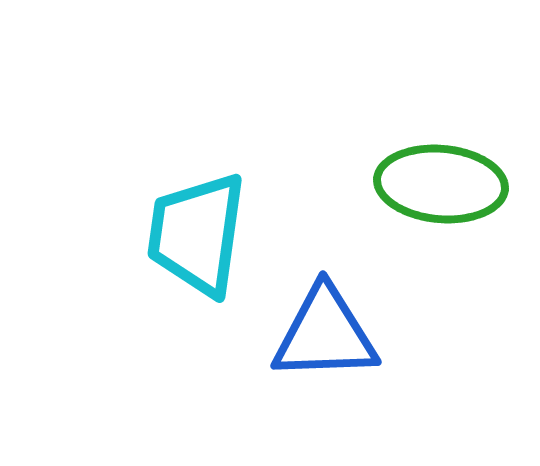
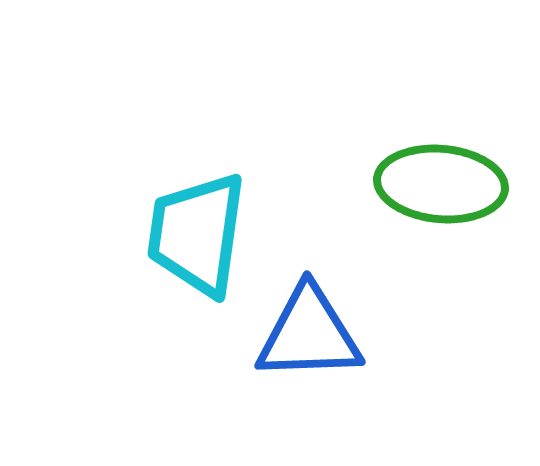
blue triangle: moved 16 px left
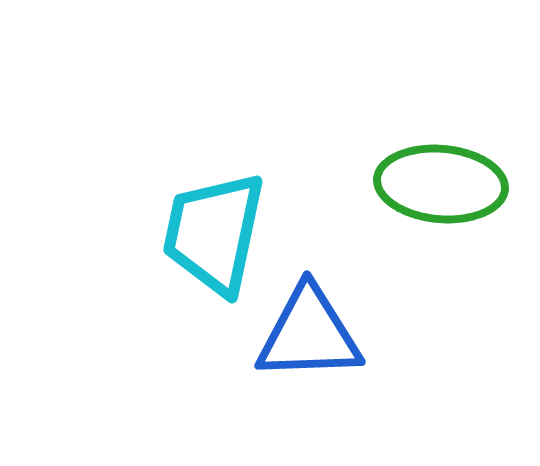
cyan trapezoid: moved 17 px right, 1 px up; rotated 4 degrees clockwise
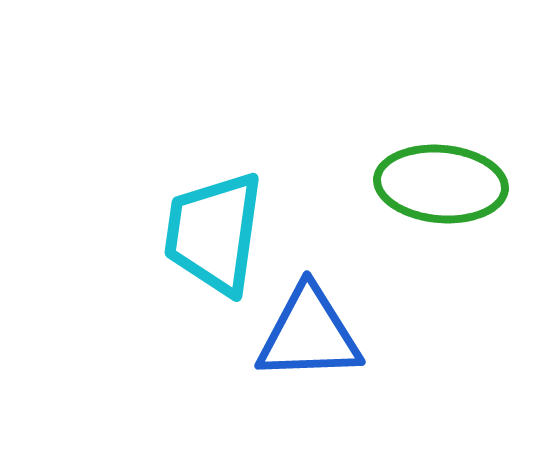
cyan trapezoid: rotated 4 degrees counterclockwise
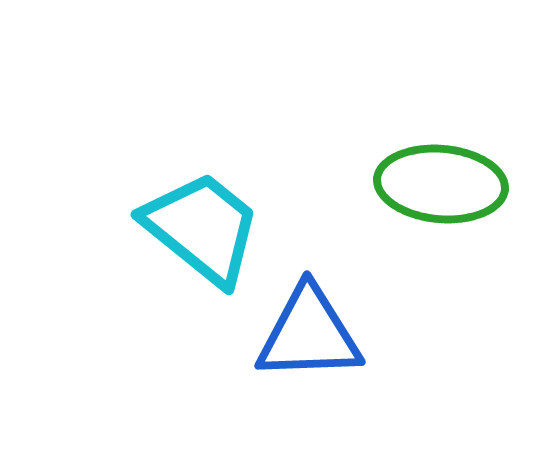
cyan trapezoid: moved 12 px left, 5 px up; rotated 121 degrees clockwise
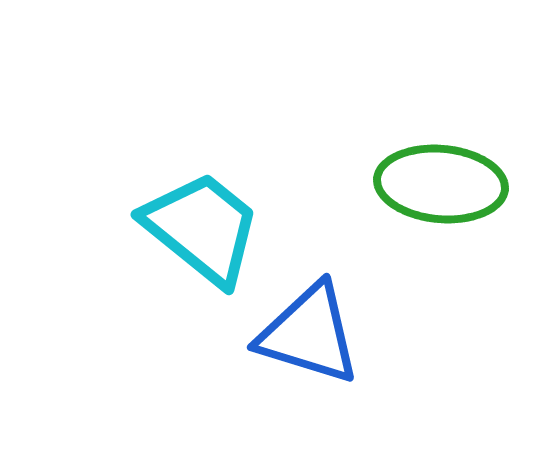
blue triangle: rotated 19 degrees clockwise
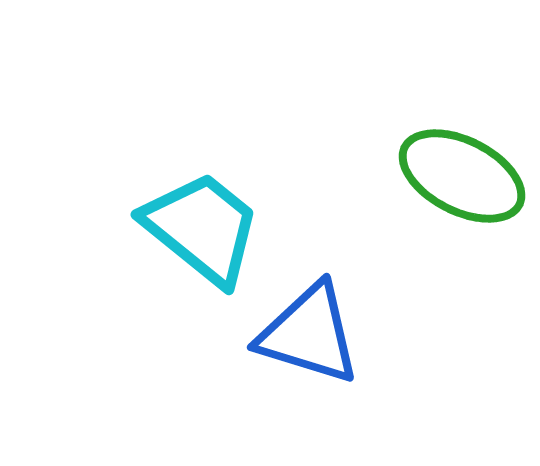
green ellipse: moved 21 px right, 8 px up; rotated 22 degrees clockwise
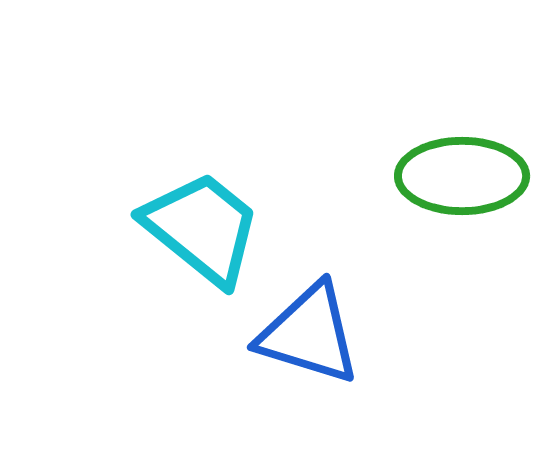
green ellipse: rotated 27 degrees counterclockwise
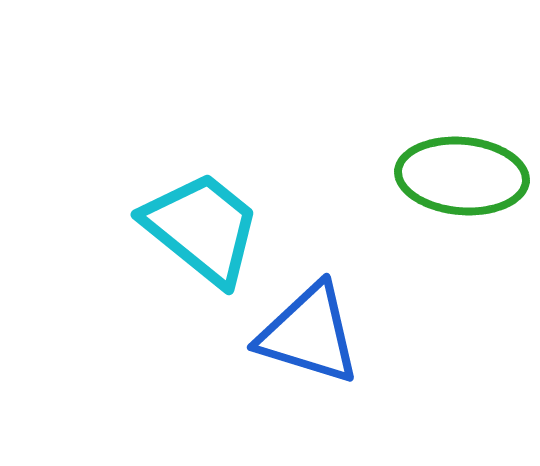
green ellipse: rotated 5 degrees clockwise
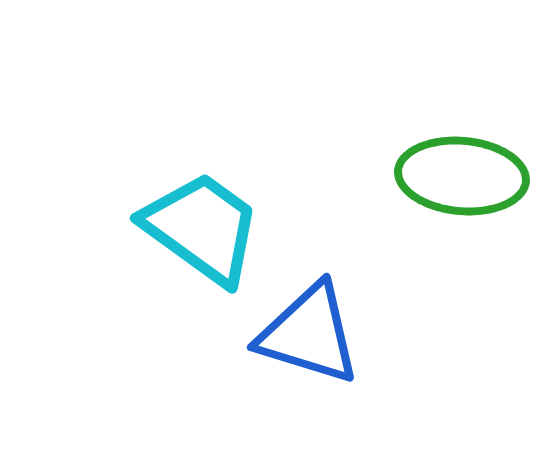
cyan trapezoid: rotated 3 degrees counterclockwise
